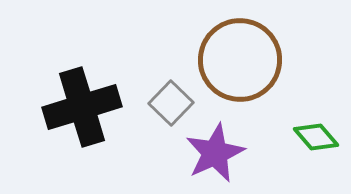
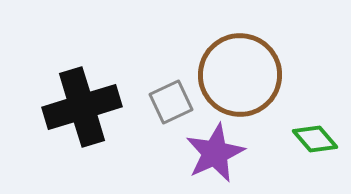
brown circle: moved 15 px down
gray square: moved 1 px up; rotated 21 degrees clockwise
green diamond: moved 1 px left, 2 px down
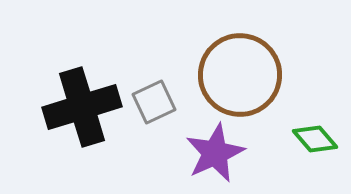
gray square: moved 17 px left
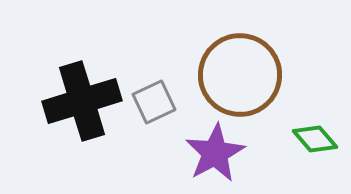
black cross: moved 6 px up
purple star: rotated 4 degrees counterclockwise
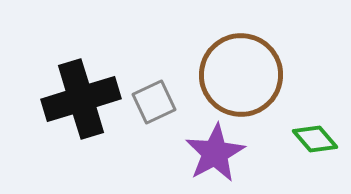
brown circle: moved 1 px right
black cross: moved 1 px left, 2 px up
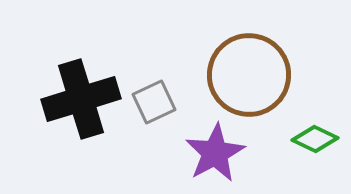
brown circle: moved 8 px right
green diamond: rotated 24 degrees counterclockwise
